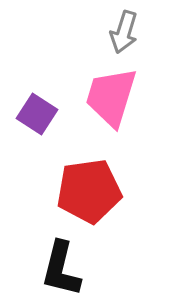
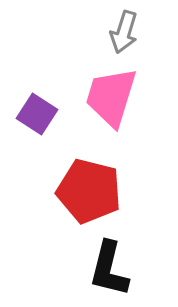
red pentagon: rotated 22 degrees clockwise
black L-shape: moved 48 px right
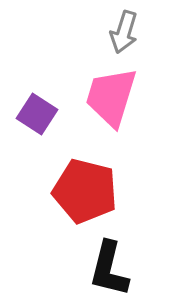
red pentagon: moved 4 px left
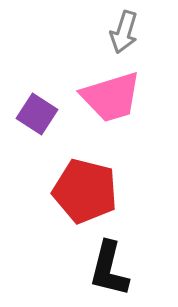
pink trapezoid: rotated 124 degrees counterclockwise
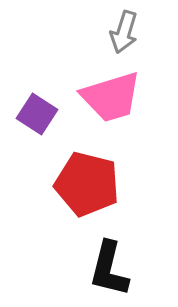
red pentagon: moved 2 px right, 7 px up
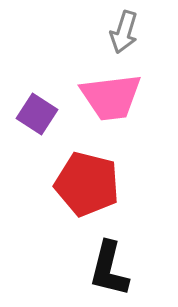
pink trapezoid: rotated 10 degrees clockwise
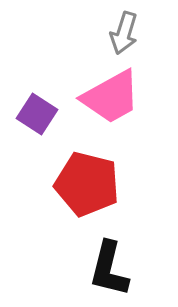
gray arrow: moved 1 px down
pink trapezoid: rotated 22 degrees counterclockwise
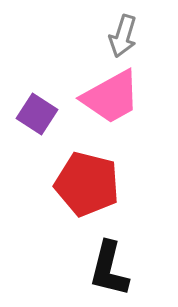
gray arrow: moved 1 px left, 3 px down
